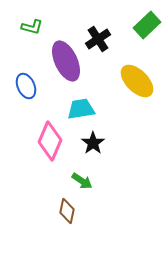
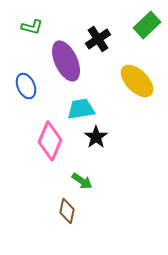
black star: moved 3 px right, 6 px up
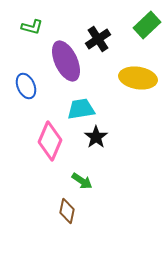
yellow ellipse: moved 1 px right, 3 px up; rotated 36 degrees counterclockwise
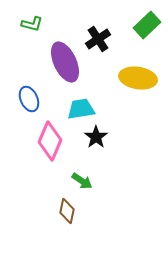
green L-shape: moved 3 px up
purple ellipse: moved 1 px left, 1 px down
blue ellipse: moved 3 px right, 13 px down
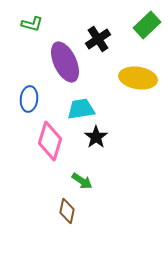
blue ellipse: rotated 30 degrees clockwise
pink diamond: rotated 6 degrees counterclockwise
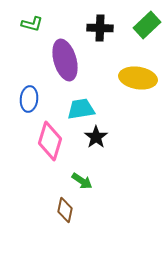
black cross: moved 2 px right, 11 px up; rotated 35 degrees clockwise
purple ellipse: moved 2 px up; rotated 9 degrees clockwise
brown diamond: moved 2 px left, 1 px up
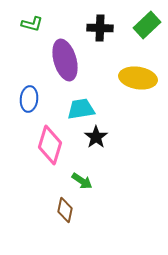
pink diamond: moved 4 px down
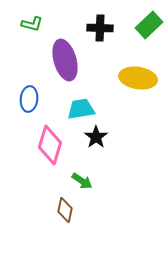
green rectangle: moved 2 px right
